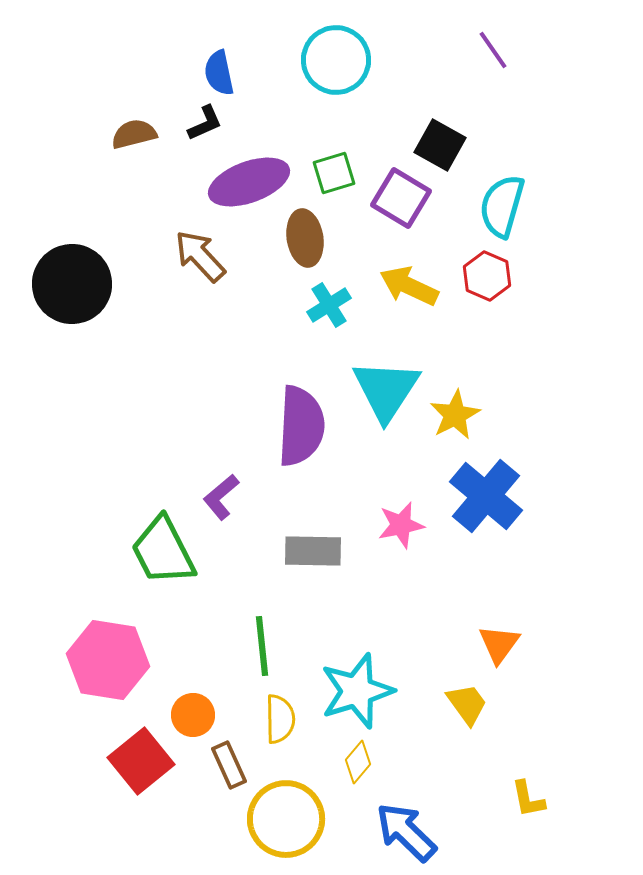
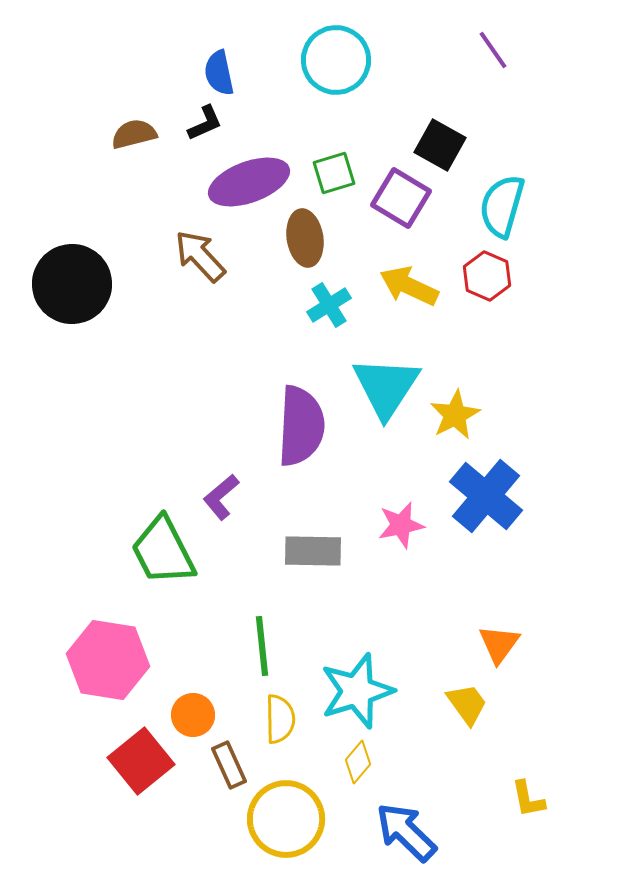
cyan triangle: moved 3 px up
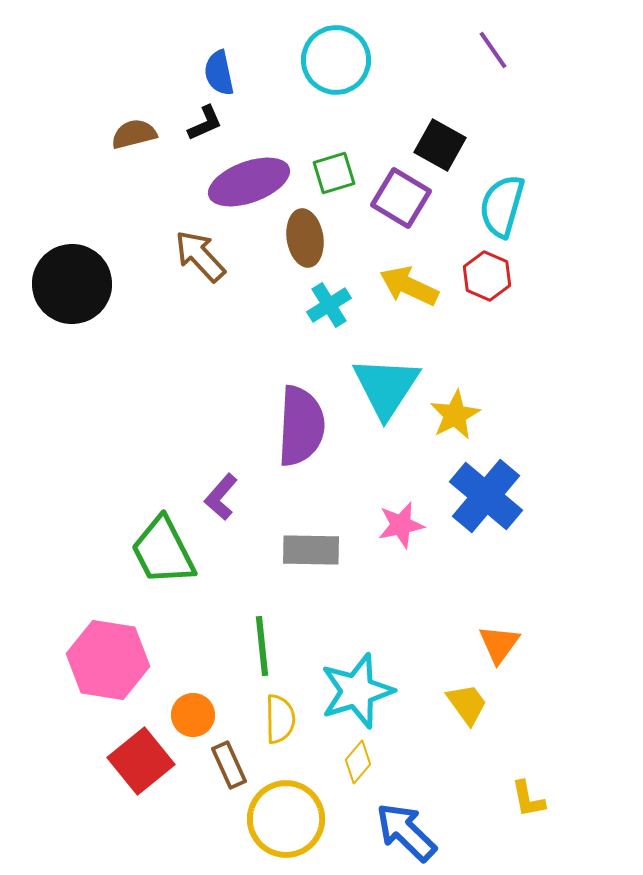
purple L-shape: rotated 9 degrees counterclockwise
gray rectangle: moved 2 px left, 1 px up
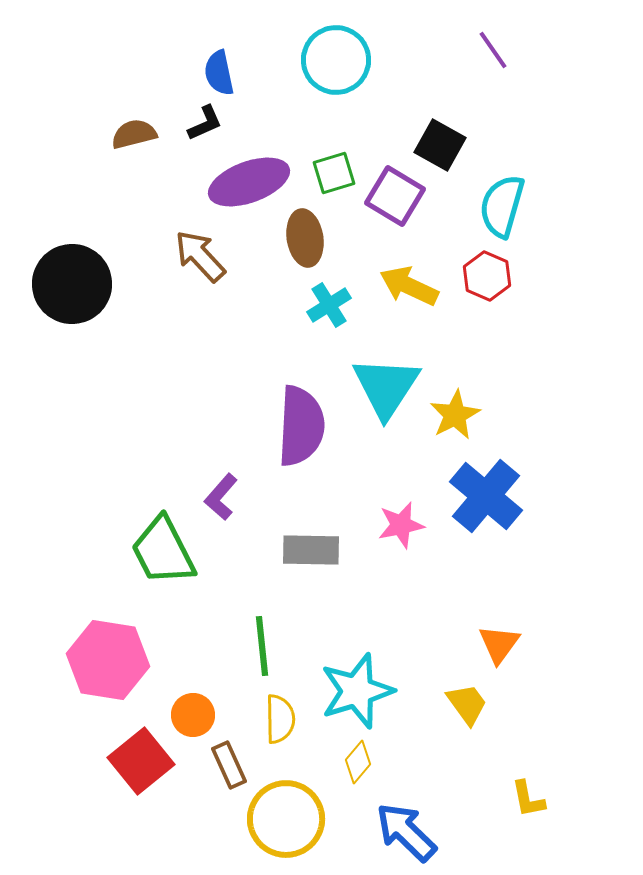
purple square: moved 6 px left, 2 px up
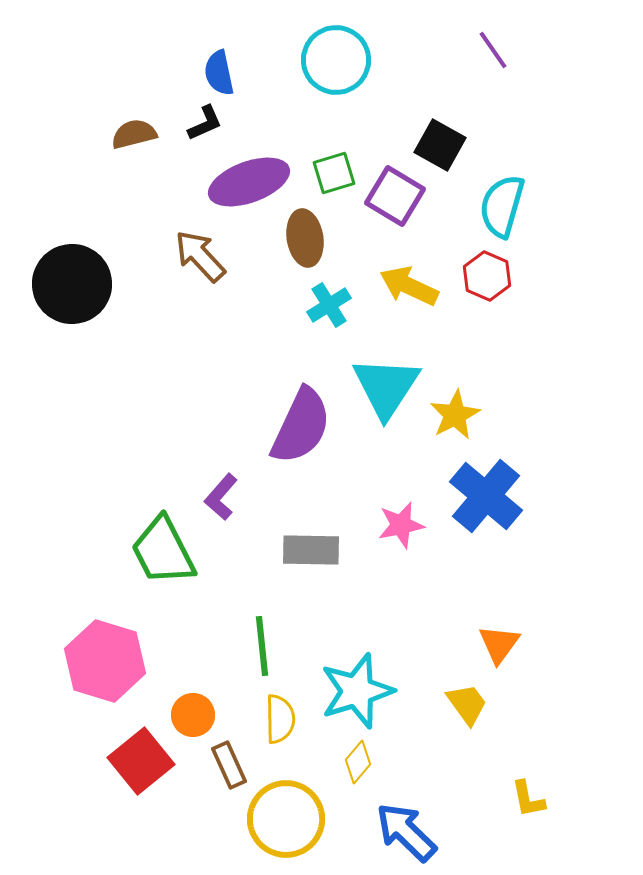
purple semicircle: rotated 22 degrees clockwise
pink hexagon: moved 3 px left, 1 px down; rotated 8 degrees clockwise
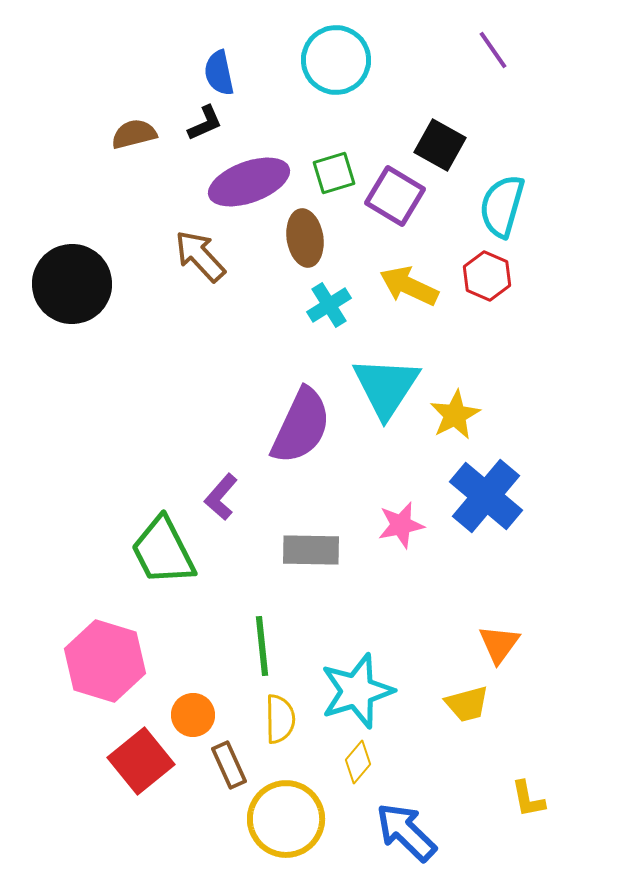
yellow trapezoid: rotated 111 degrees clockwise
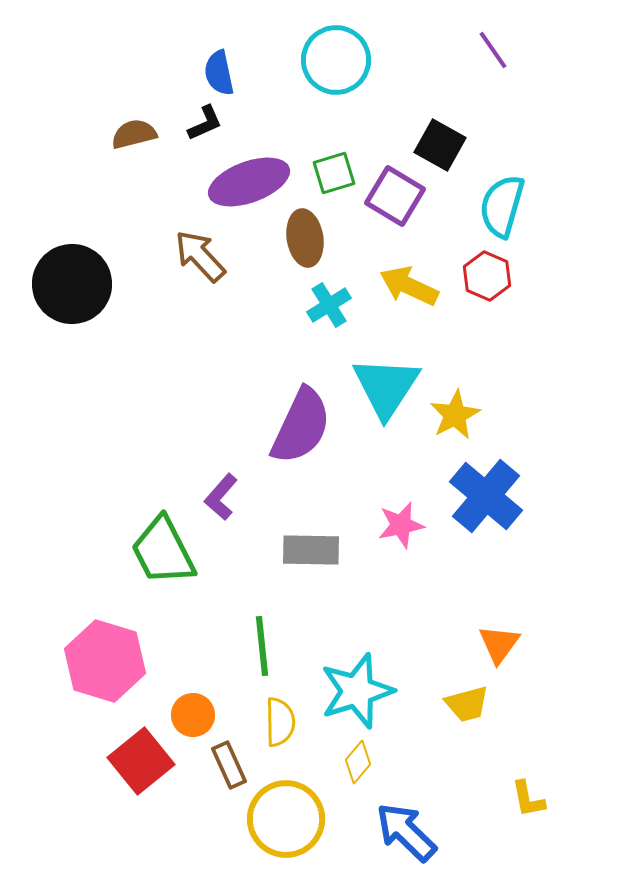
yellow semicircle: moved 3 px down
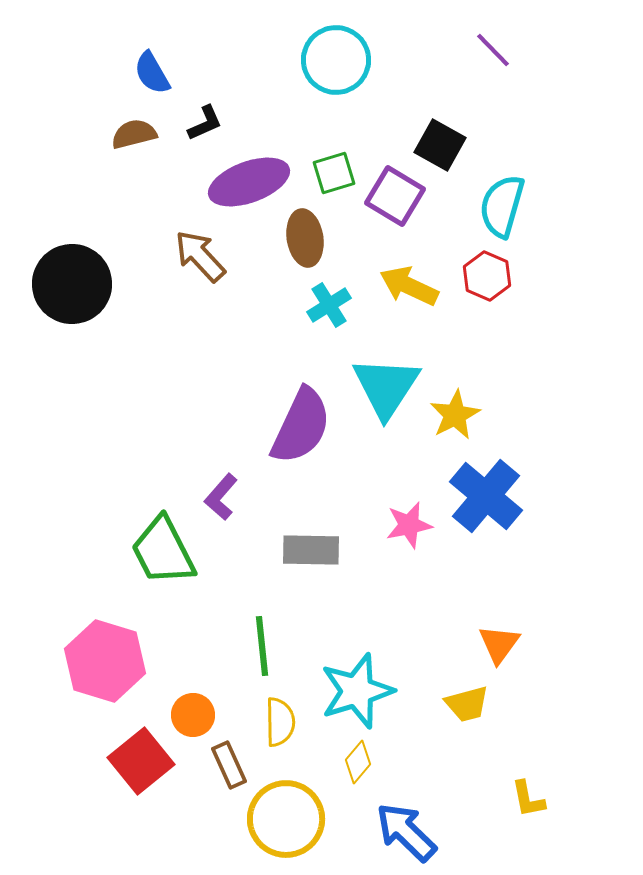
purple line: rotated 9 degrees counterclockwise
blue semicircle: moved 67 px left; rotated 18 degrees counterclockwise
pink star: moved 8 px right
